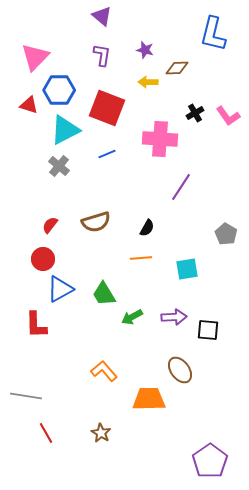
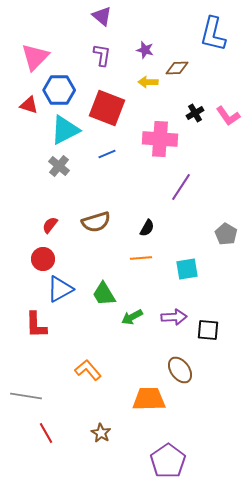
orange L-shape: moved 16 px left, 1 px up
purple pentagon: moved 42 px left
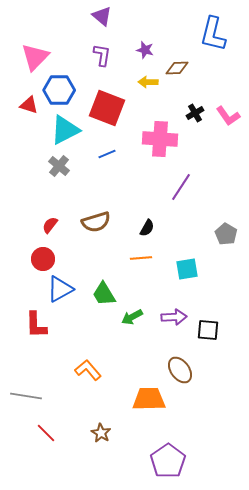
red line: rotated 15 degrees counterclockwise
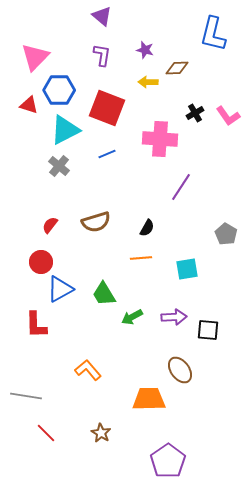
red circle: moved 2 px left, 3 px down
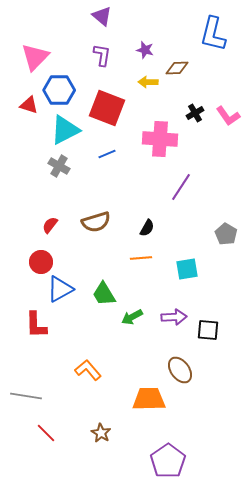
gray cross: rotated 10 degrees counterclockwise
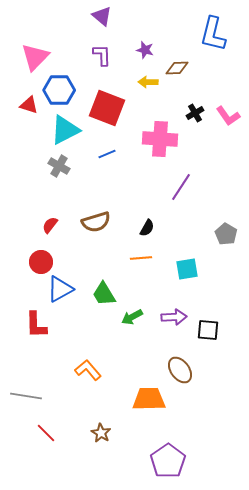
purple L-shape: rotated 10 degrees counterclockwise
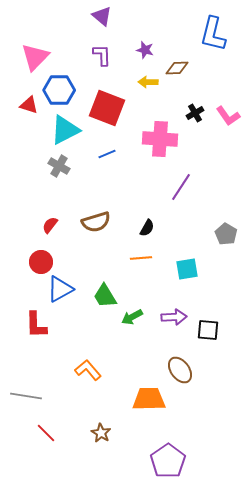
green trapezoid: moved 1 px right, 2 px down
